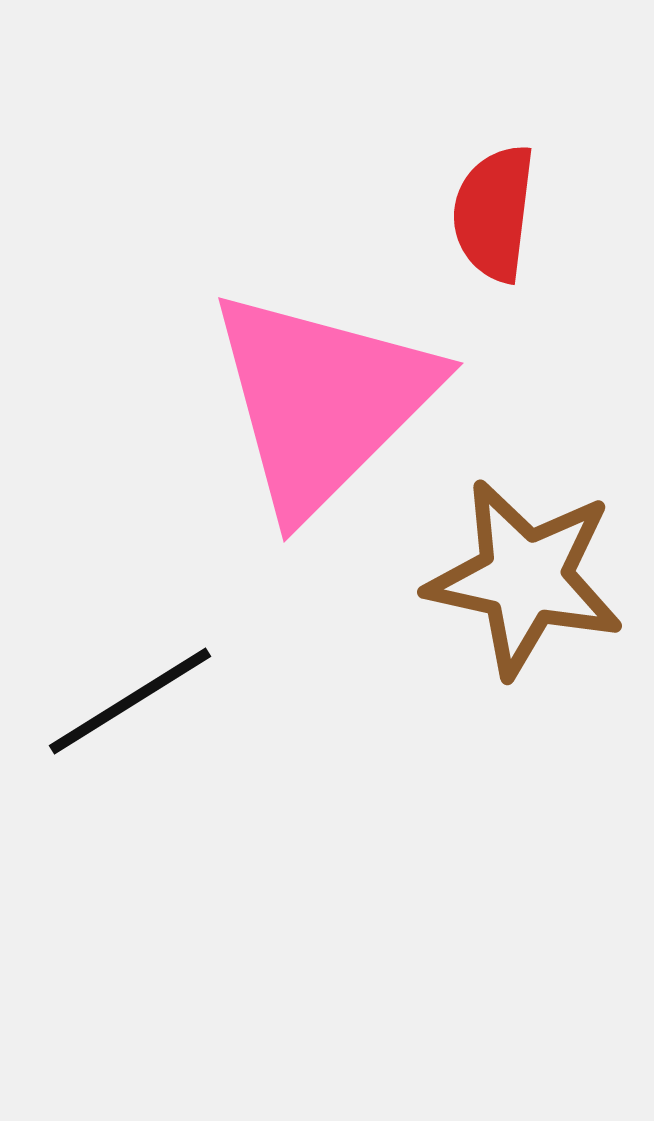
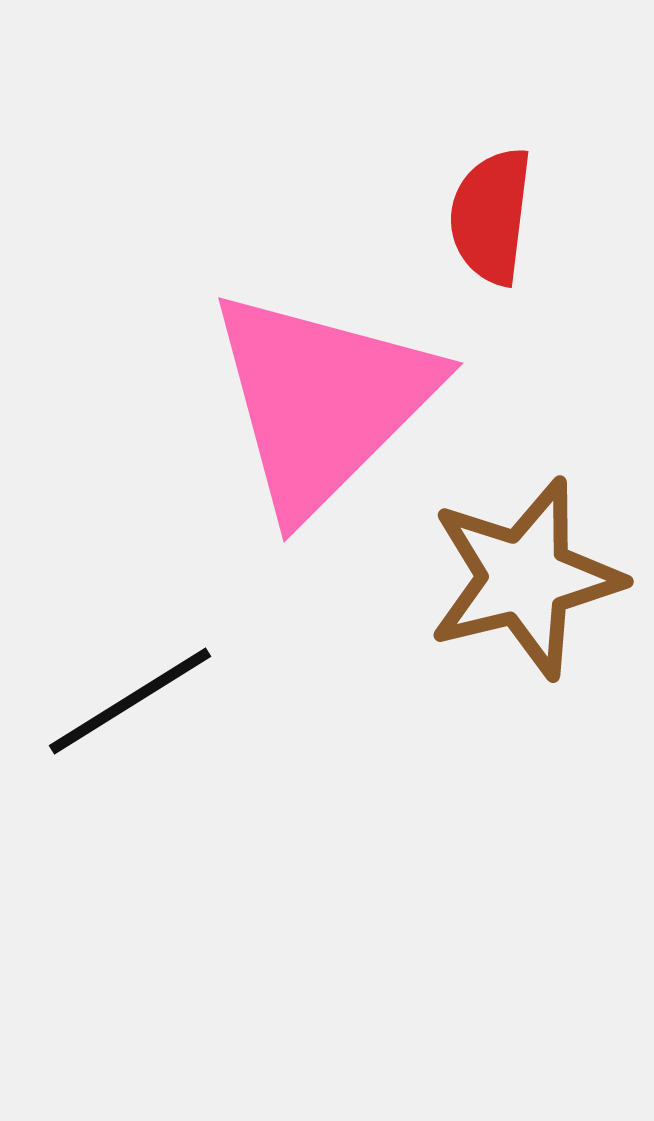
red semicircle: moved 3 px left, 3 px down
brown star: rotated 26 degrees counterclockwise
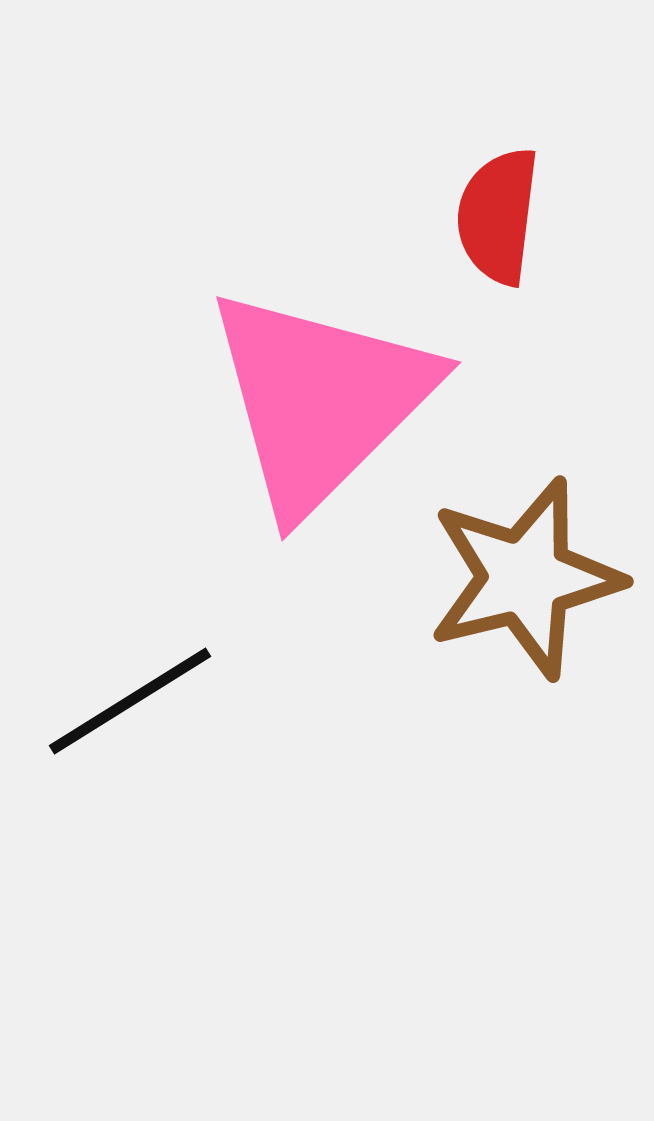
red semicircle: moved 7 px right
pink triangle: moved 2 px left, 1 px up
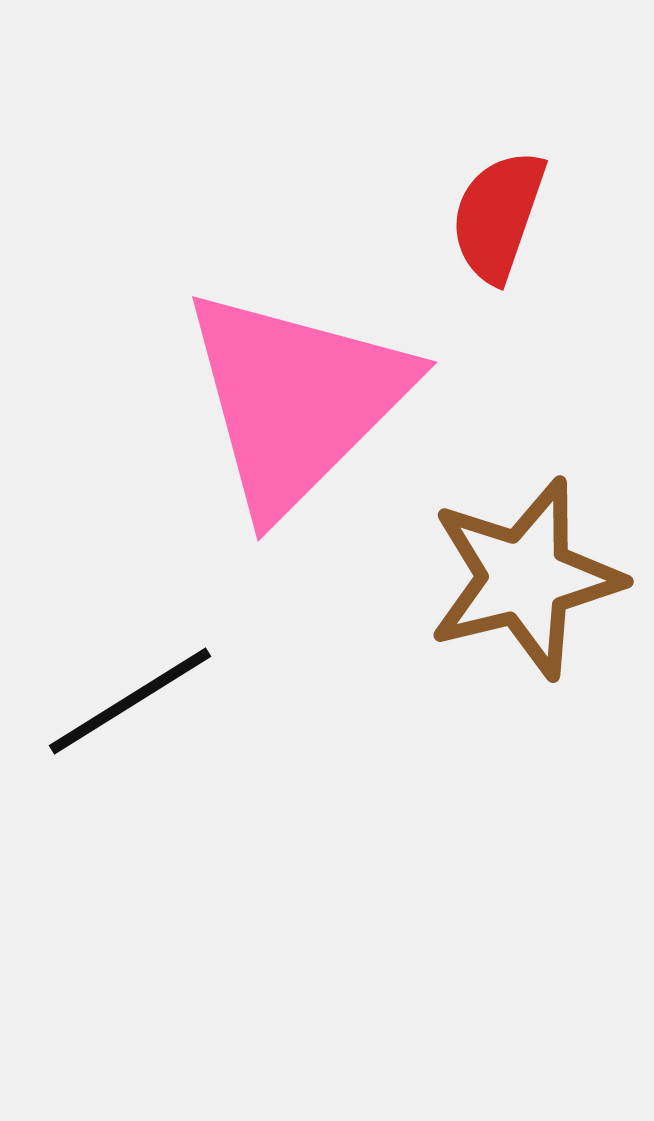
red semicircle: rotated 12 degrees clockwise
pink triangle: moved 24 px left
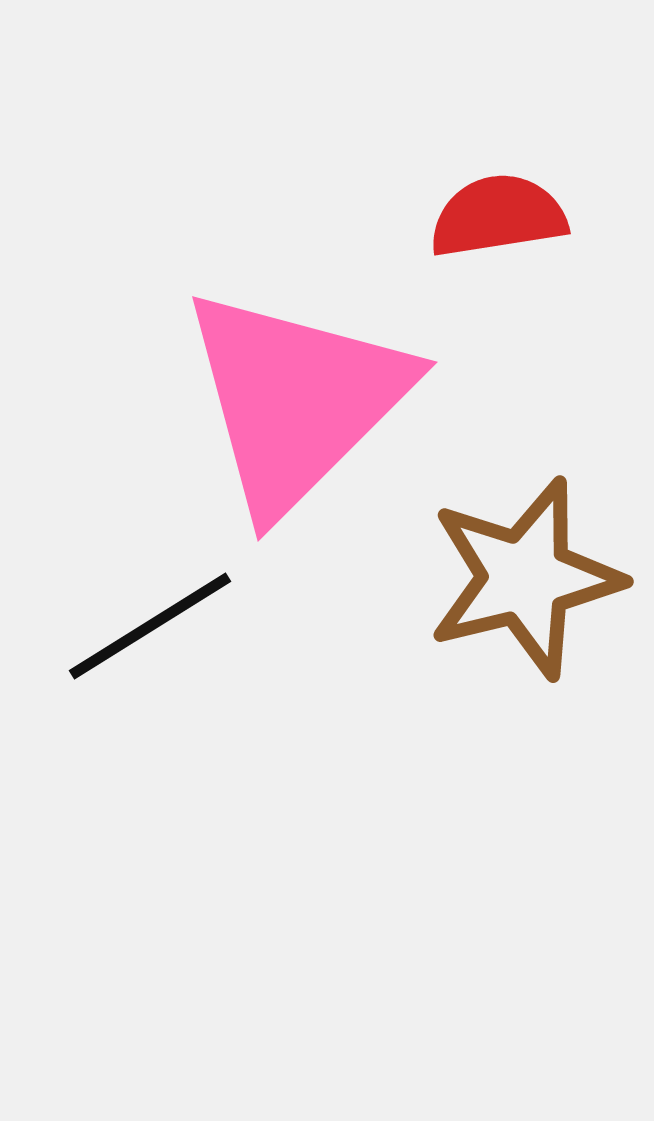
red semicircle: rotated 62 degrees clockwise
black line: moved 20 px right, 75 px up
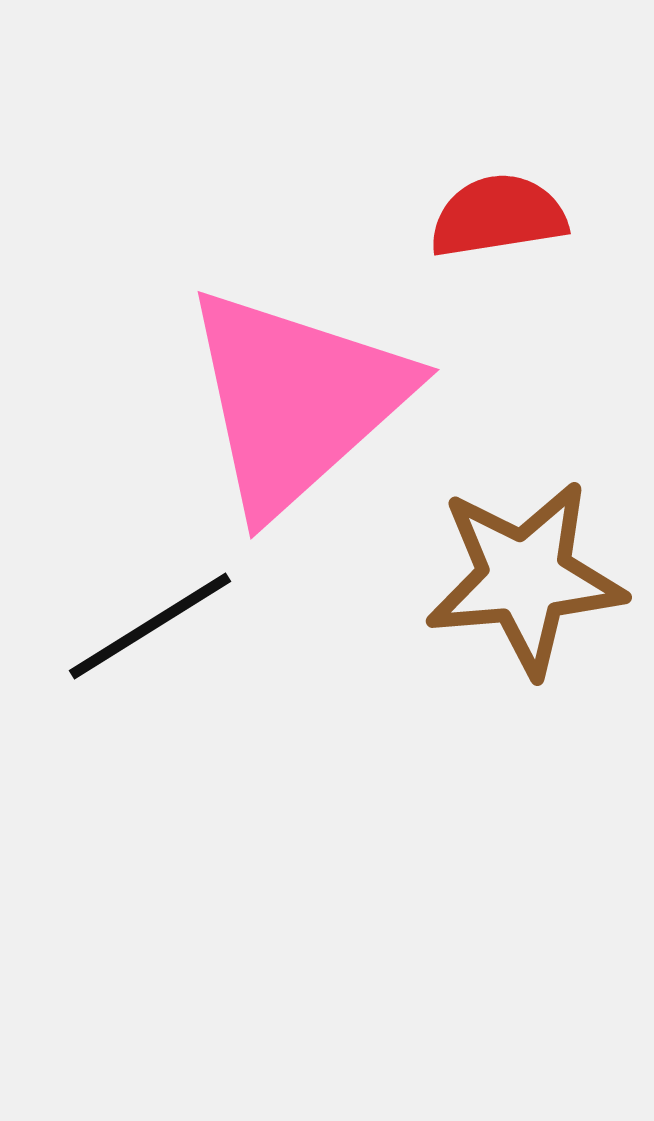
pink triangle: rotated 3 degrees clockwise
brown star: rotated 9 degrees clockwise
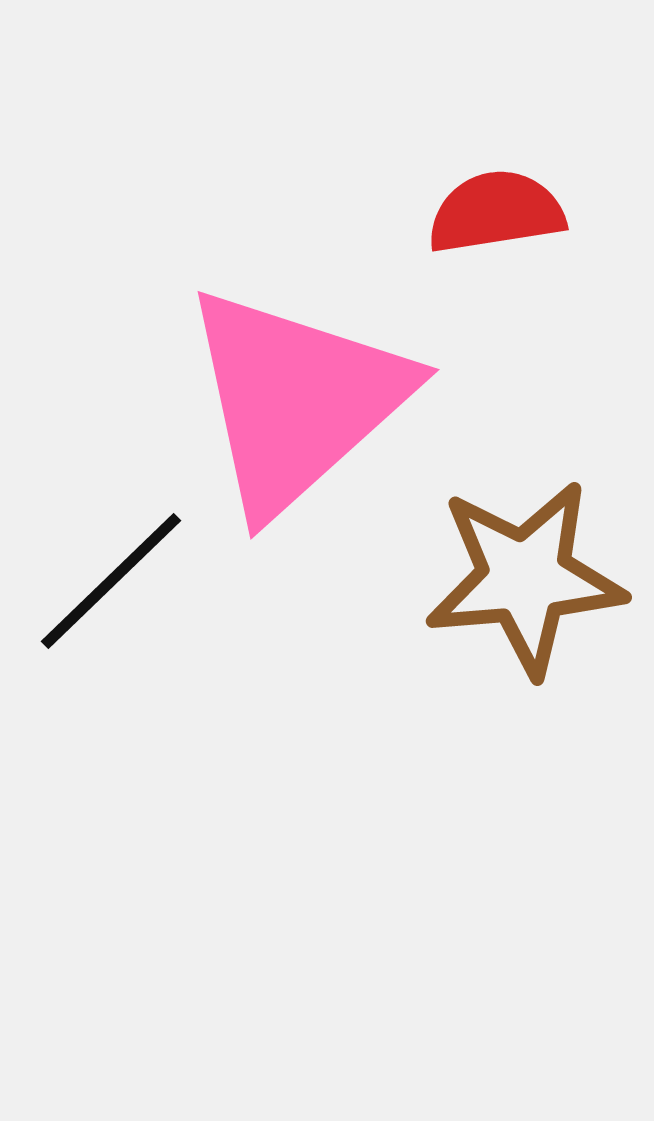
red semicircle: moved 2 px left, 4 px up
black line: moved 39 px left, 45 px up; rotated 12 degrees counterclockwise
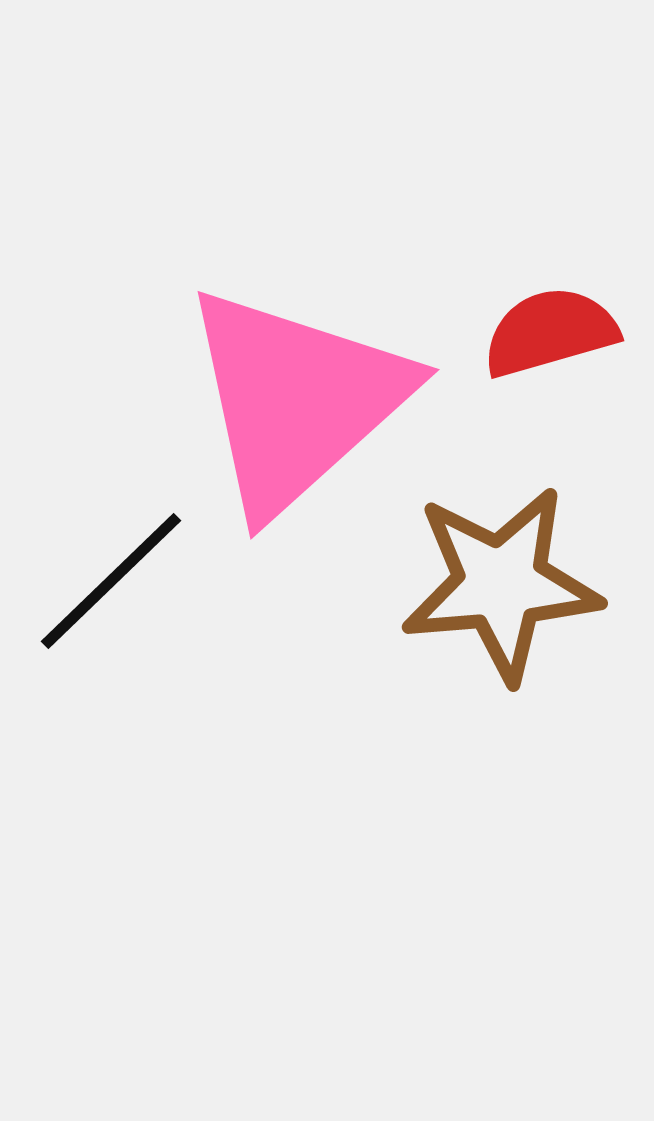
red semicircle: moved 54 px right, 120 px down; rotated 7 degrees counterclockwise
brown star: moved 24 px left, 6 px down
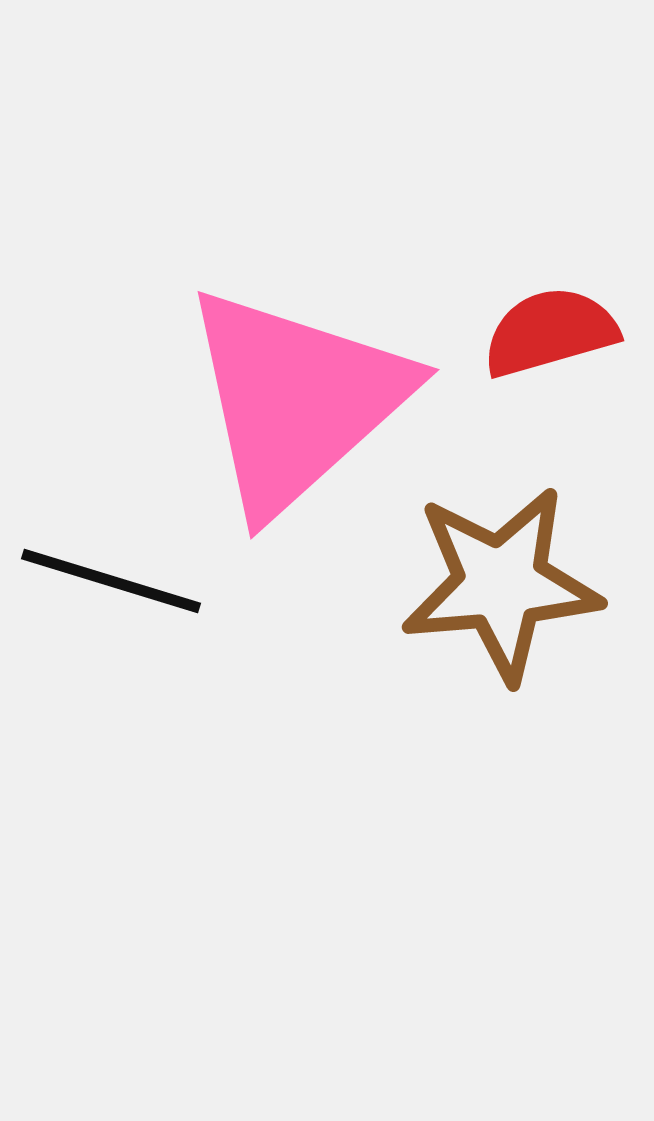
black line: rotated 61 degrees clockwise
